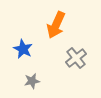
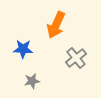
blue star: rotated 24 degrees counterclockwise
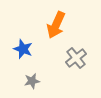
blue star: rotated 18 degrees clockwise
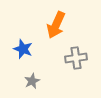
gray cross: rotated 30 degrees clockwise
gray star: rotated 14 degrees counterclockwise
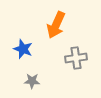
gray star: rotated 28 degrees clockwise
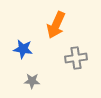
blue star: rotated 12 degrees counterclockwise
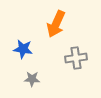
orange arrow: moved 1 px up
gray star: moved 2 px up
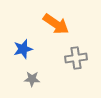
orange arrow: rotated 80 degrees counterclockwise
blue star: rotated 24 degrees counterclockwise
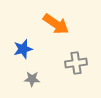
gray cross: moved 5 px down
